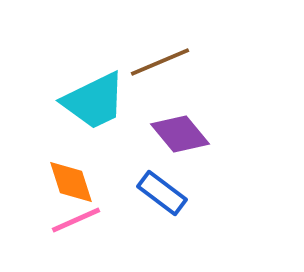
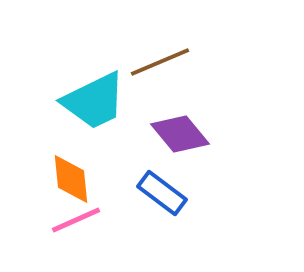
orange diamond: moved 3 px up; rotated 12 degrees clockwise
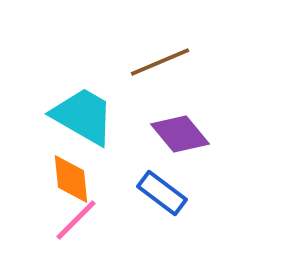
cyan trapezoid: moved 11 px left, 15 px down; rotated 124 degrees counterclockwise
pink line: rotated 21 degrees counterclockwise
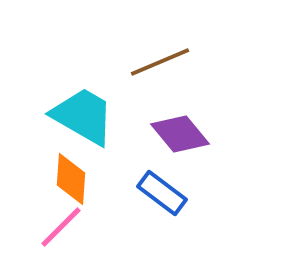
orange diamond: rotated 10 degrees clockwise
pink line: moved 15 px left, 7 px down
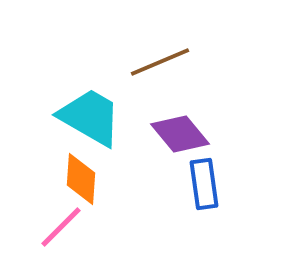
cyan trapezoid: moved 7 px right, 1 px down
orange diamond: moved 10 px right
blue rectangle: moved 42 px right, 9 px up; rotated 45 degrees clockwise
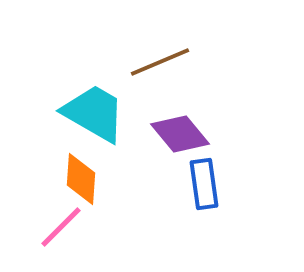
cyan trapezoid: moved 4 px right, 4 px up
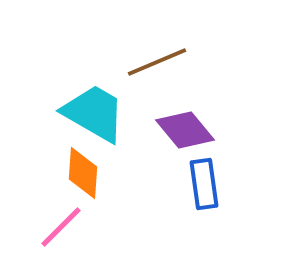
brown line: moved 3 px left
purple diamond: moved 5 px right, 4 px up
orange diamond: moved 2 px right, 6 px up
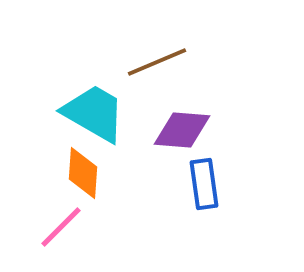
purple diamond: moved 3 px left; rotated 46 degrees counterclockwise
